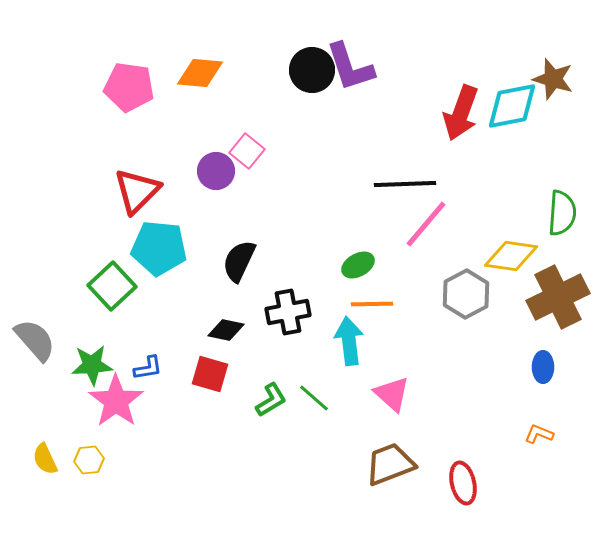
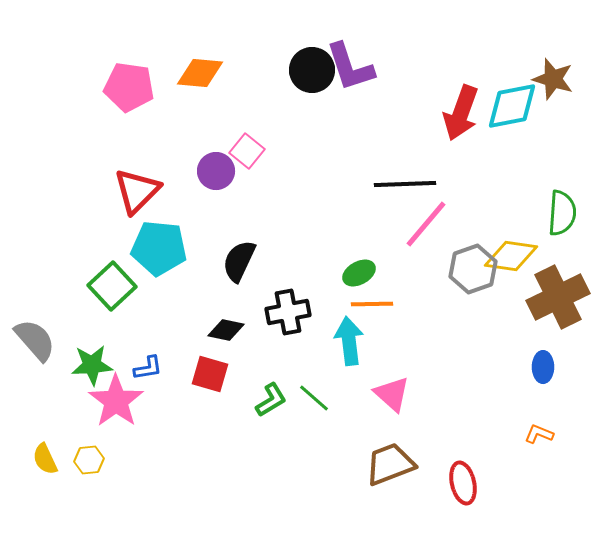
green ellipse: moved 1 px right, 8 px down
gray hexagon: moved 7 px right, 25 px up; rotated 9 degrees clockwise
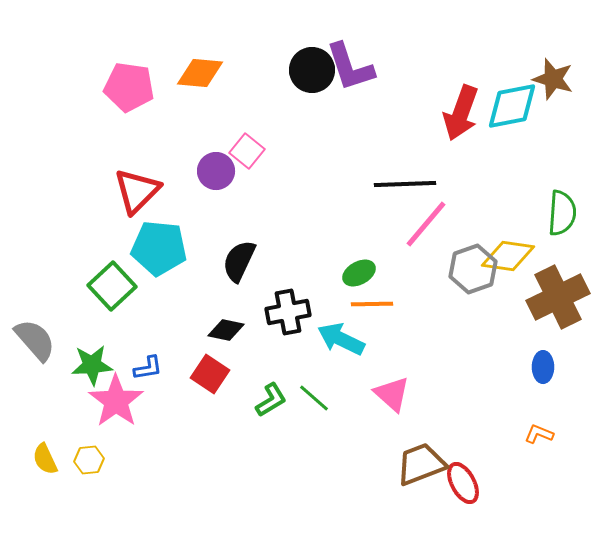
yellow diamond: moved 3 px left
cyan arrow: moved 8 px left, 2 px up; rotated 57 degrees counterclockwise
red square: rotated 18 degrees clockwise
brown trapezoid: moved 31 px right
red ellipse: rotated 15 degrees counterclockwise
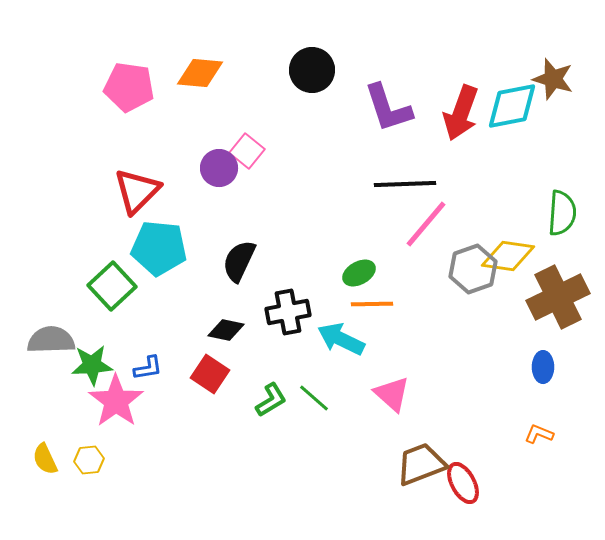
purple L-shape: moved 38 px right, 41 px down
purple circle: moved 3 px right, 3 px up
gray semicircle: moved 16 px right; rotated 51 degrees counterclockwise
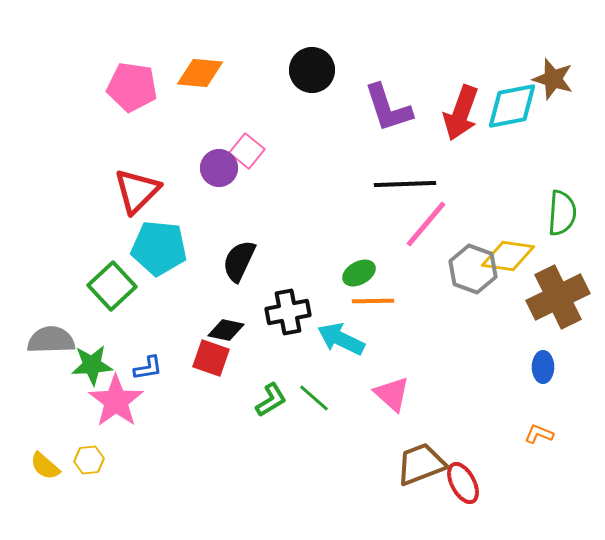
pink pentagon: moved 3 px right
gray hexagon: rotated 21 degrees counterclockwise
orange line: moved 1 px right, 3 px up
red square: moved 1 px right, 16 px up; rotated 15 degrees counterclockwise
yellow semicircle: moved 7 px down; rotated 24 degrees counterclockwise
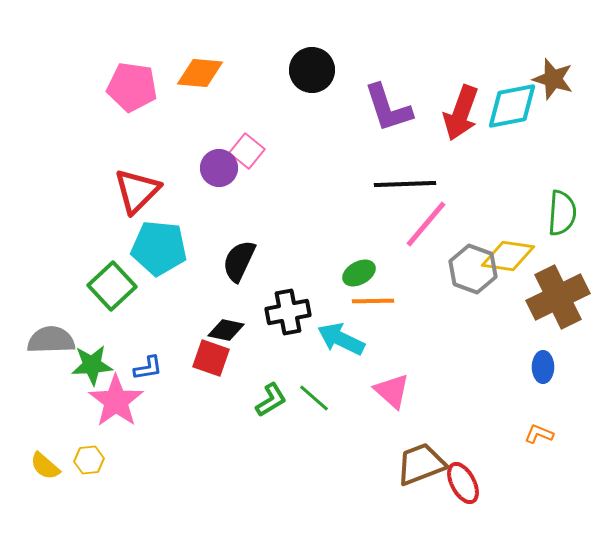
pink triangle: moved 3 px up
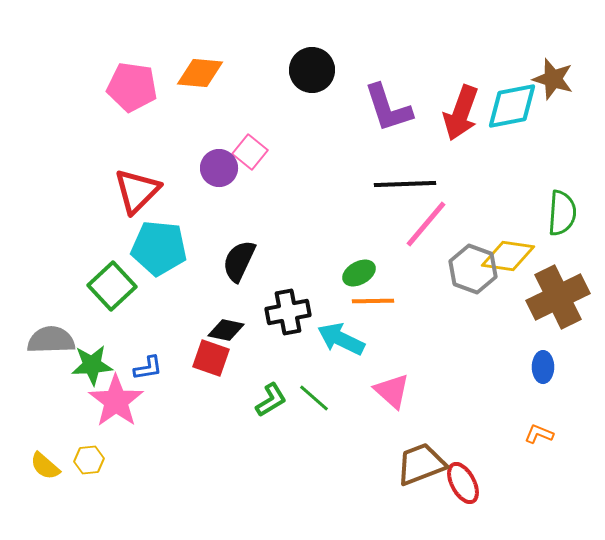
pink square: moved 3 px right, 1 px down
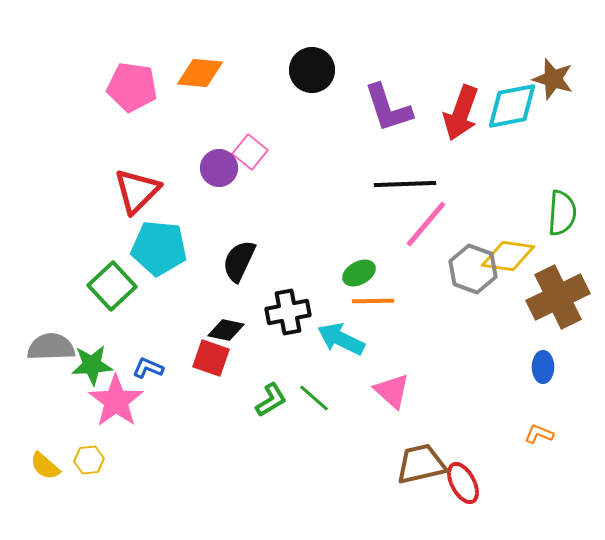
gray semicircle: moved 7 px down
blue L-shape: rotated 148 degrees counterclockwise
brown trapezoid: rotated 8 degrees clockwise
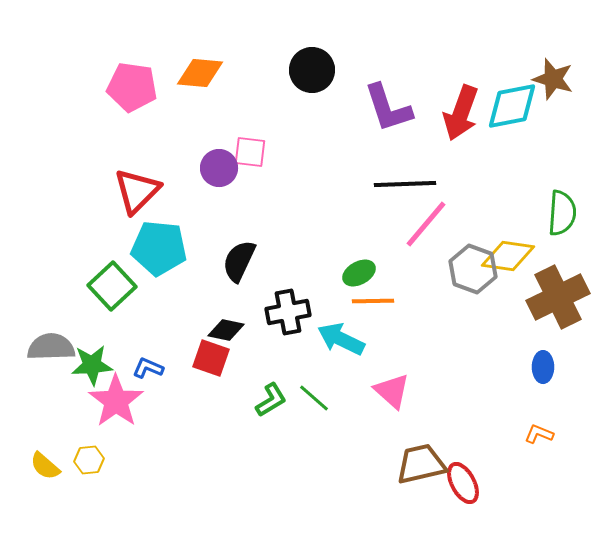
pink square: rotated 32 degrees counterclockwise
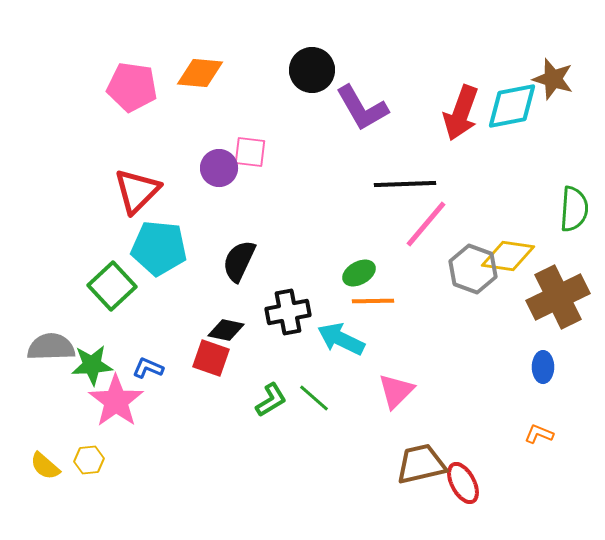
purple L-shape: moved 26 px left; rotated 12 degrees counterclockwise
green semicircle: moved 12 px right, 4 px up
pink triangle: moved 4 px right; rotated 33 degrees clockwise
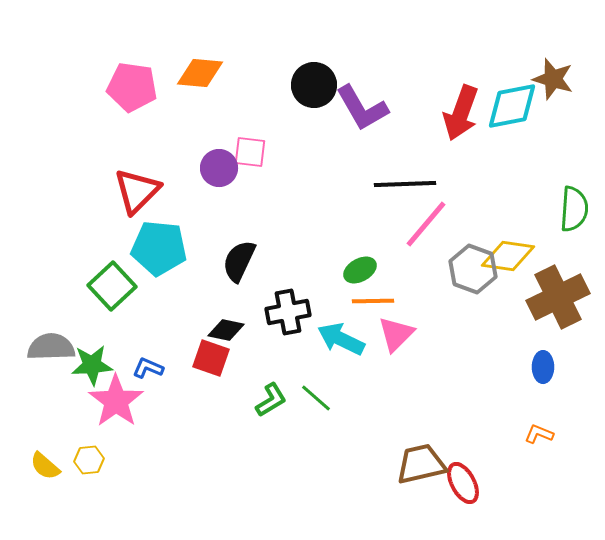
black circle: moved 2 px right, 15 px down
green ellipse: moved 1 px right, 3 px up
pink triangle: moved 57 px up
green line: moved 2 px right
